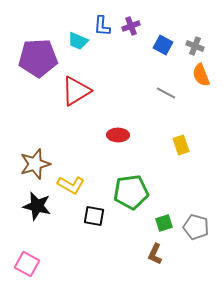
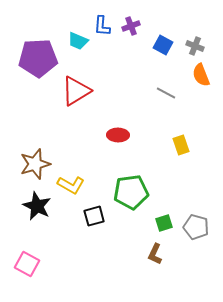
black star: rotated 12 degrees clockwise
black square: rotated 25 degrees counterclockwise
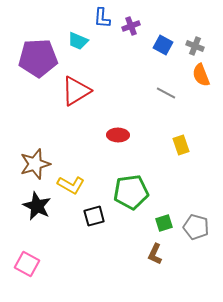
blue L-shape: moved 8 px up
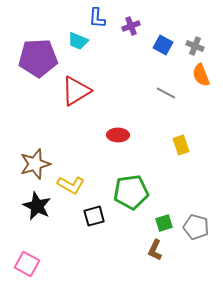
blue L-shape: moved 5 px left
brown L-shape: moved 4 px up
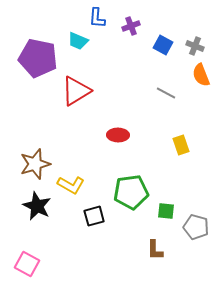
purple pentagon: rotated 15 degrees clockwise
green square: moved 2 px right, 12 px up; rotated 24 degrees clockwise
brown L-shape: rotated 25 degrees counterclockwise
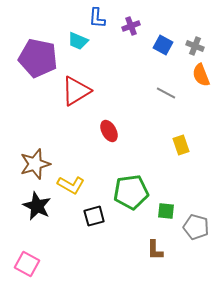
red ellipse: moved 9 px left, 4 px up; rotated 60 degrees clockwise
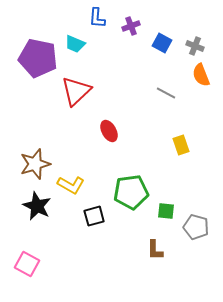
cyan trapezoid: moved 3 px left, 3 px down
blue square: moved 1 px left, 2 px up
red triangle: rotated 12 degrees counterclockwise
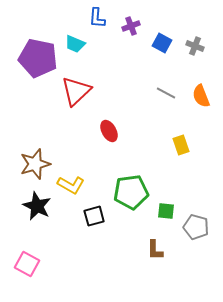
orange semicircle: moved 21 px down
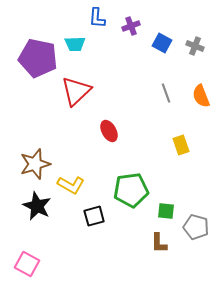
cyan trapezoid: rotated 25 degrees counterclockwise
gray line: rotated 42 degrees clockwise
green pentagon: moved 2 px up
brown L-shape: moved 4 px right, 7 px up
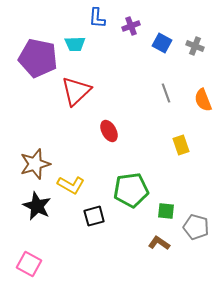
orange semicircle: moved 2 px right, 4 px down
brown L-shape: rotated 125 degrees clockwise
pink square: moved 2 px right
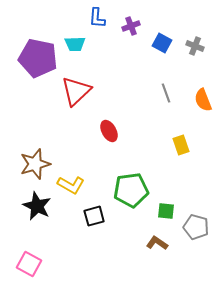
brown L-shape: moved 2 px left
